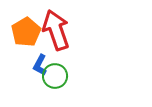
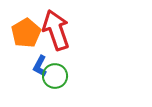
orange pentagon: moved 1 px down
blue L-shape: moved 1 px down
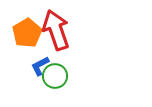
orange pentagon: moved 1 px right
blue L-shape: rotated 35 degrees clockwise
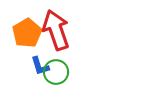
blue L-shape: rotated 80 degrees counterclockwise
green circle: moved 1 px right, 4 px up
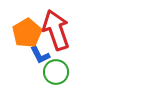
blue L-shape: moved 11 px up; rotated 10 degrees counterclockwise
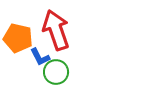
orange pentagon: moved 9 px left, 5 px down; rotated 28 degrees counterclockwise
blue L-shape: moved 2 px down
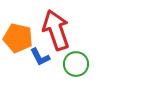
green circle: moved 20 px right, 8 px up
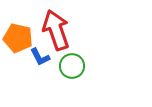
green circle: moved 4 px left, 2 px down
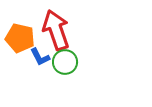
orange pentagon: moved 2 px right
green circle: moved 7 px left, 4 px up
